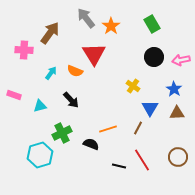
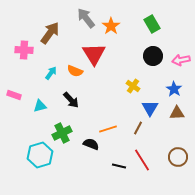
black circle: moved 1 px left, 1 px up
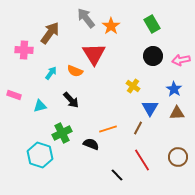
cyan hexagon: rotated 25 degrees counterclockwise
black line: moved 2 px left, 9 px down; rotated 32 degrees clockwise
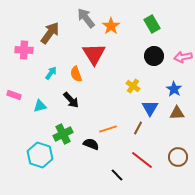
black circle: moved 1 px right
pink arrow: moved 2 px right, 3 px up
orange semicircle: moved 1 px right, 3 px down; rotated 49 degrees clockwise
green cross: moved 1 px right, 1 px down
red line: rotated 20 degrees counterclockwise
